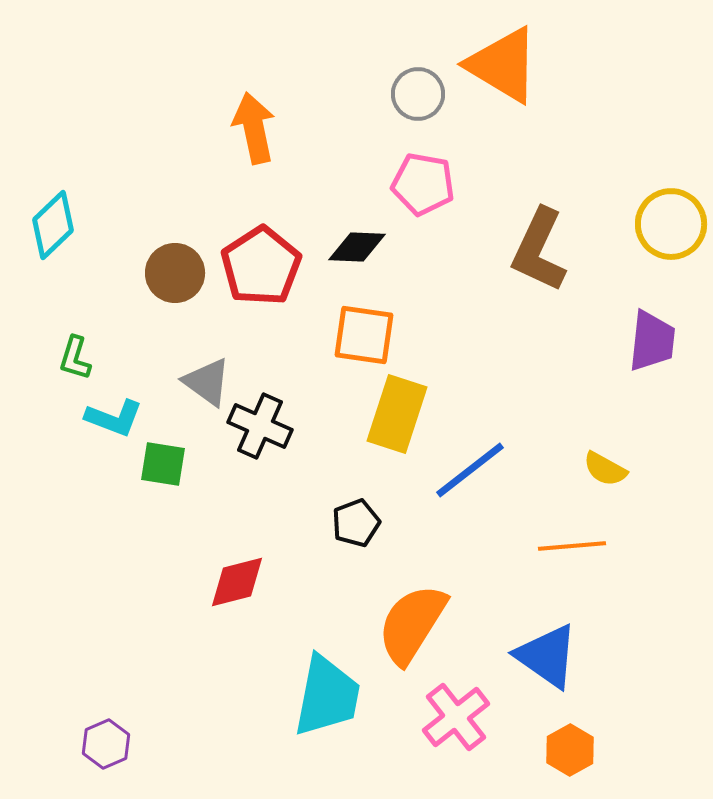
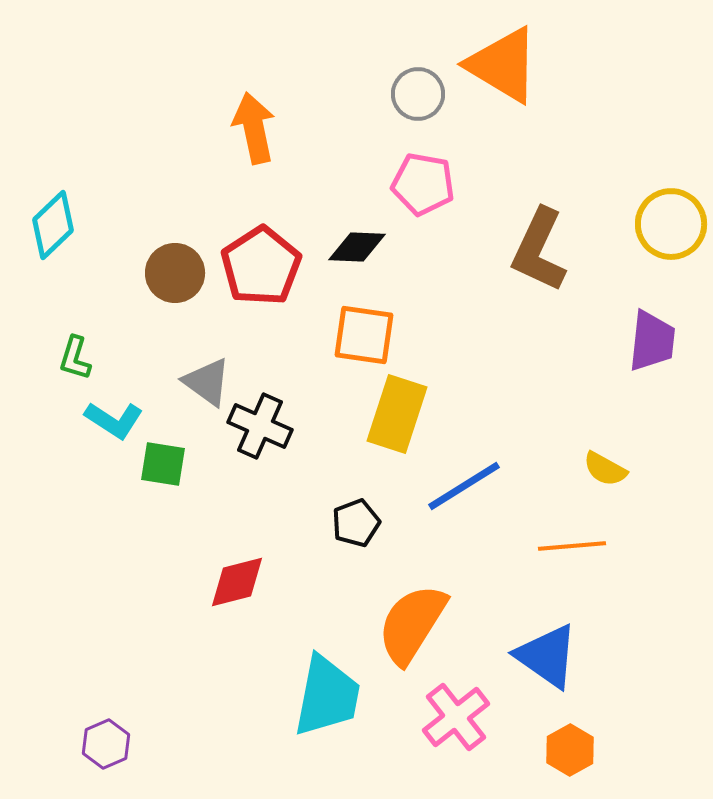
cyan L-shape: moved 2 px down; rotated 12 degrees clockwise
blue line: moved 6 px left, 16 px down; rotated 6 degrees clockwise
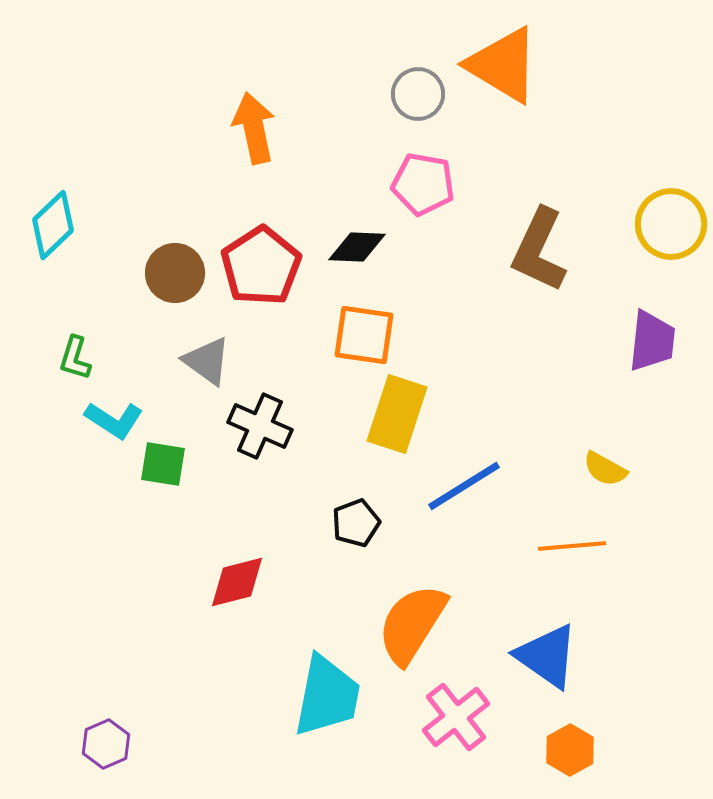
gray triangle: moved 21 px up
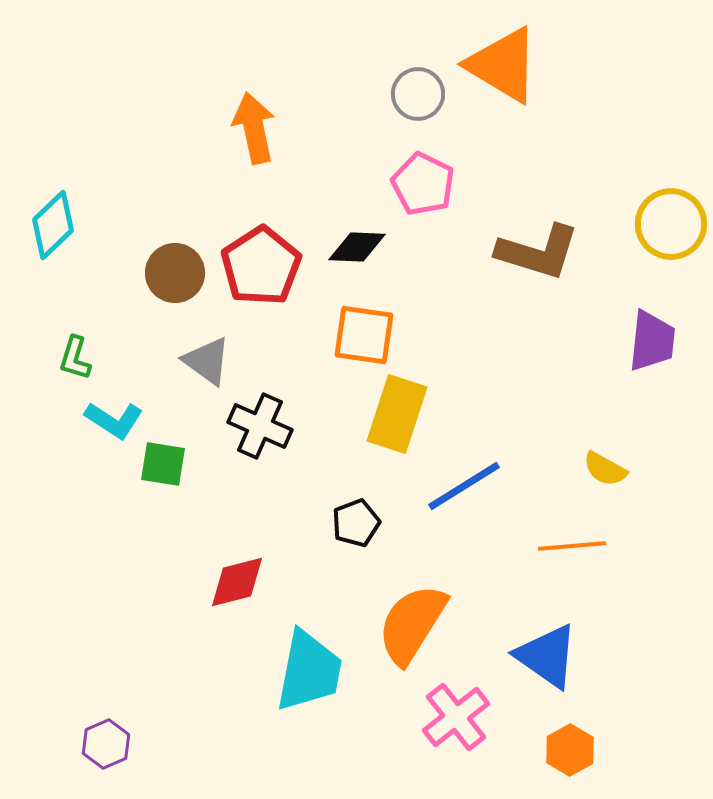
pink pentagon: rotated 16 degrees clockwise
brown L-shape: moved 1 px left, 2 px down; rotated 98 degrees counterclockwise
cyan trapezoid: moved 18 px left, 25 px up
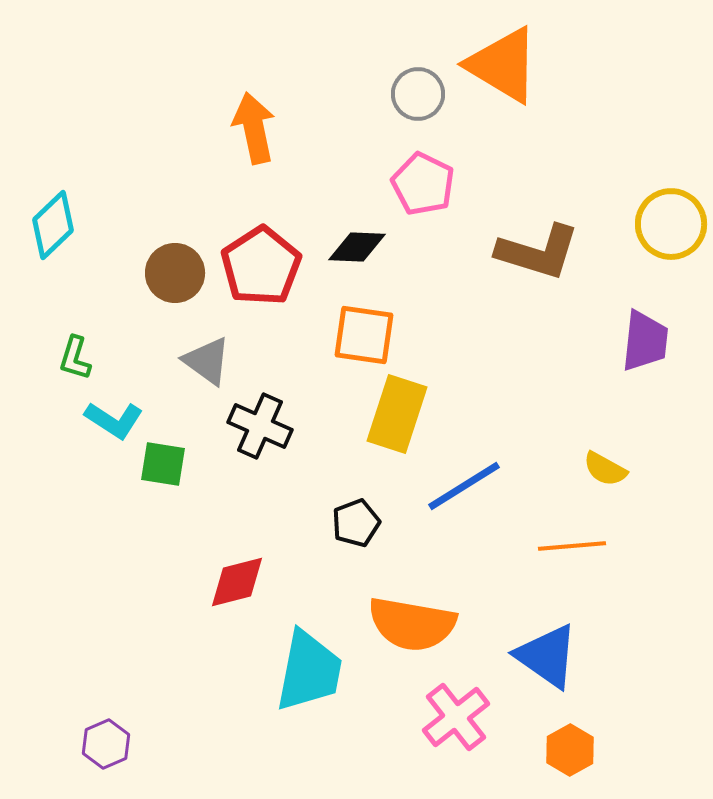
purple trapezoid: moved 7 px left
orange semicircle: rotated 112 degrees counterclockwise
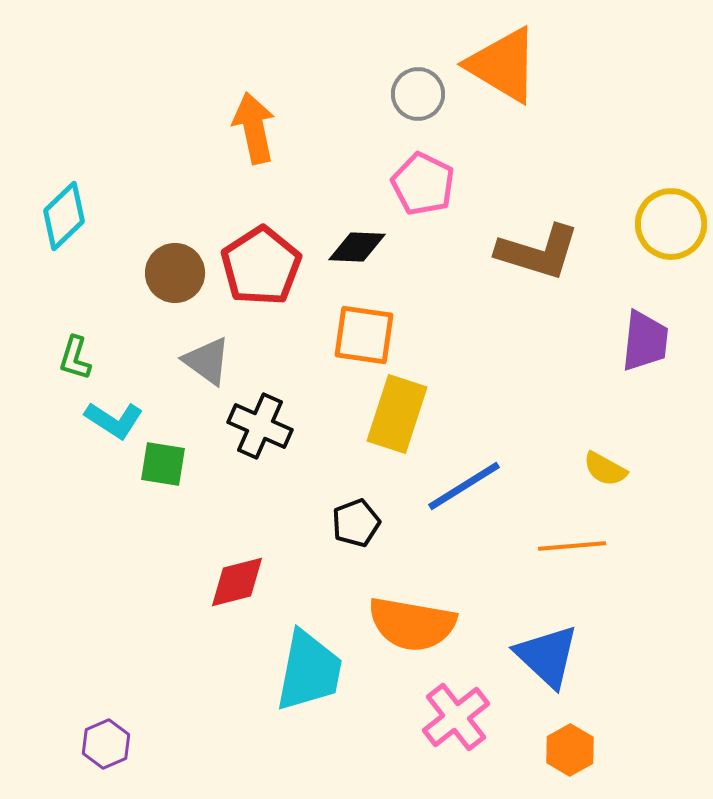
cyan diamond: moved 11 px right, 9 px up
blue triangle: rotated 8 degrees clockwise
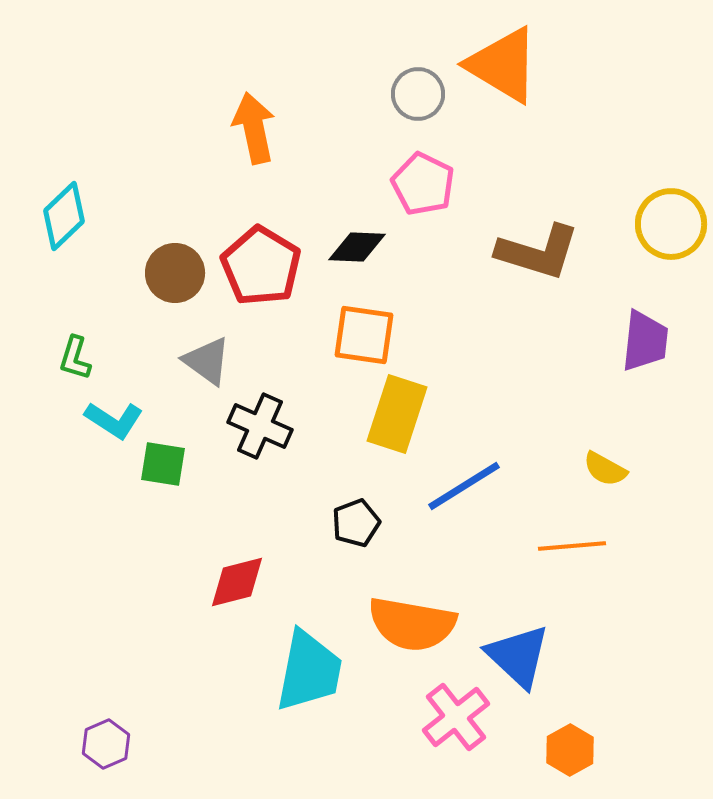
red pentagon: rotated 8 degrees counterclockwise
blue triangle: moved 29 px left
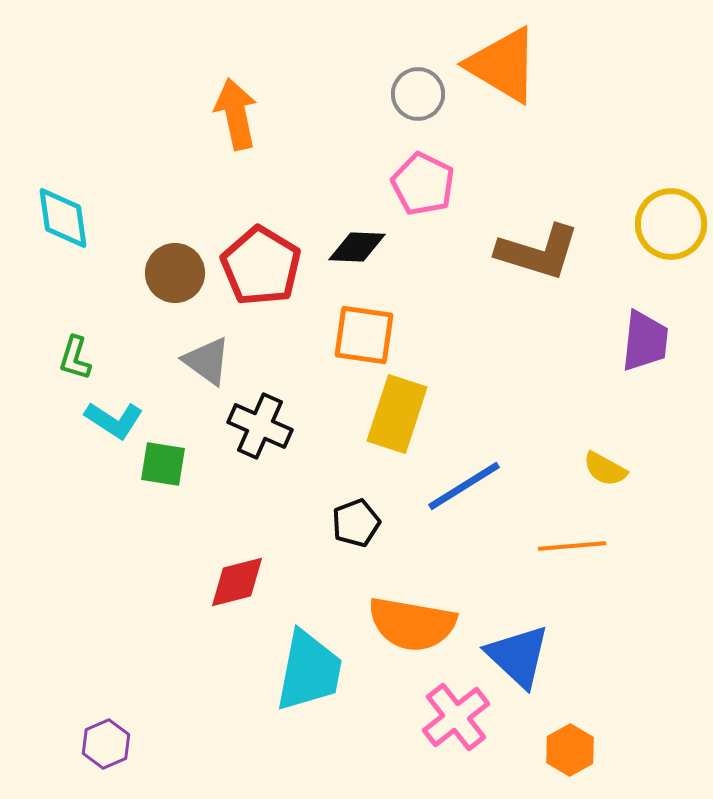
orange arrow: moved 18 px left, 14 px up
cyan diamond: moved 1 px left, 2 px down; rotated 54 degrees counterclockwise
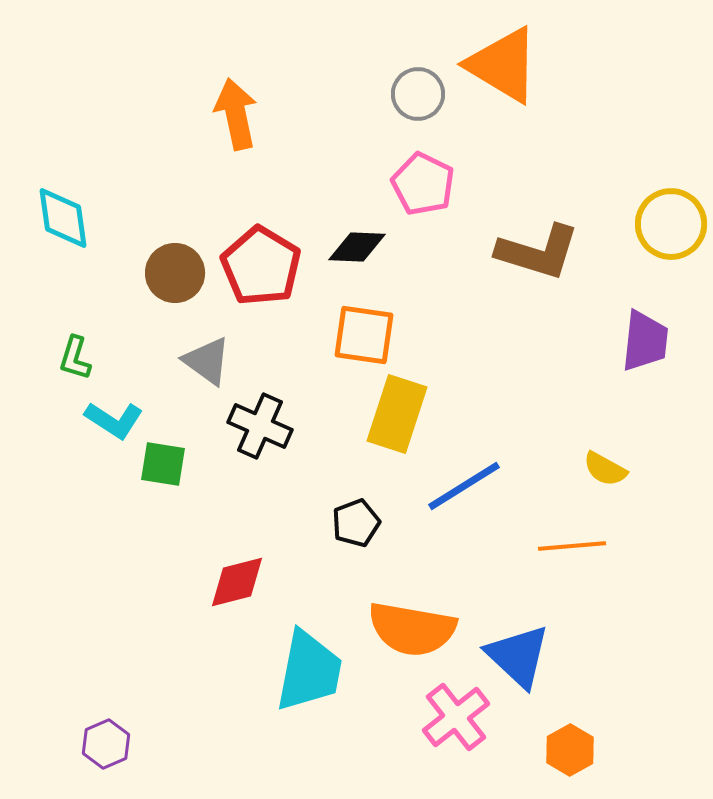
orange semicircle: moved 5 px down
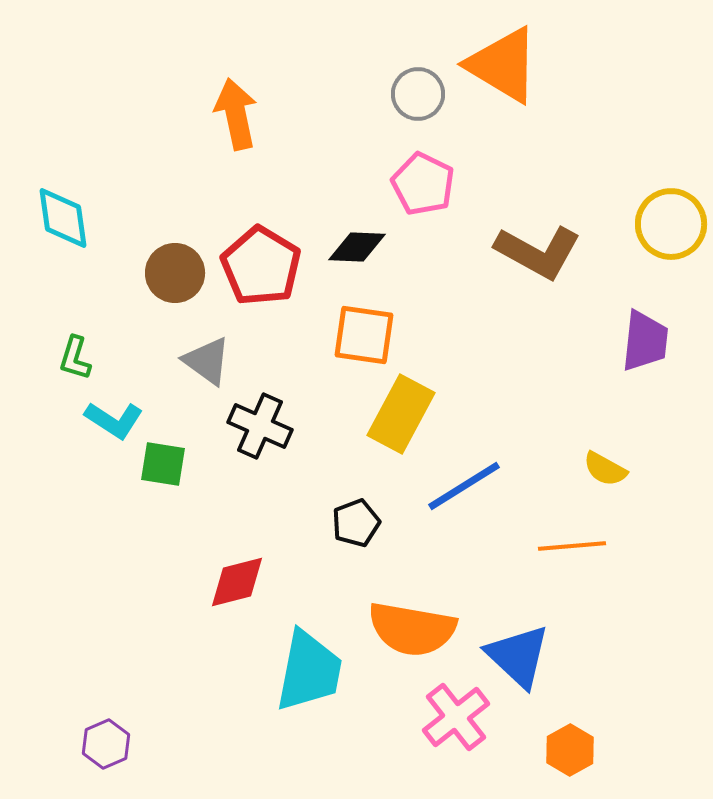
brown L-shape: rotated 12 degrees clockwise
yellow rectangle: moved 4 px right; rotated 10 degrees clockwise
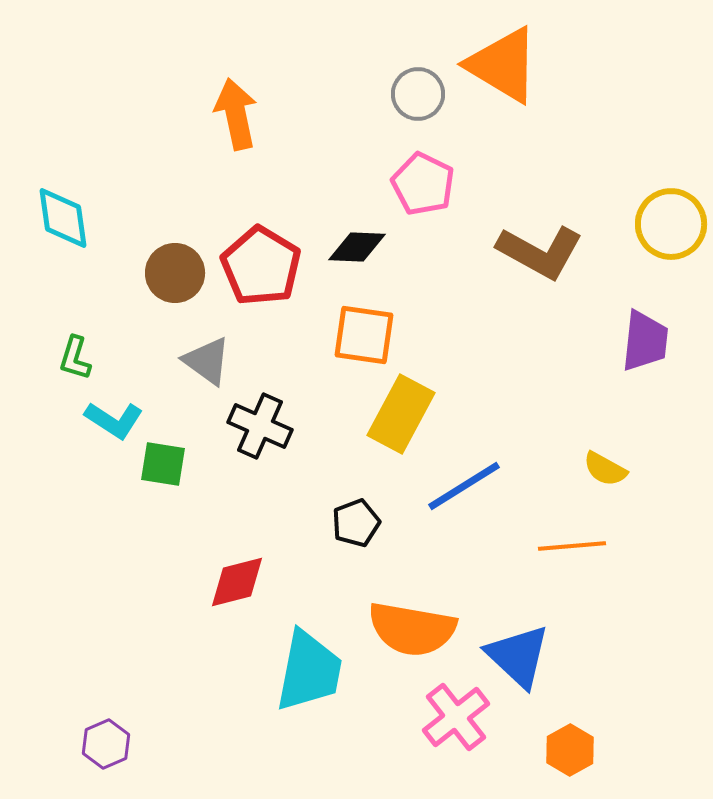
brown L-shape: moved 2 px right
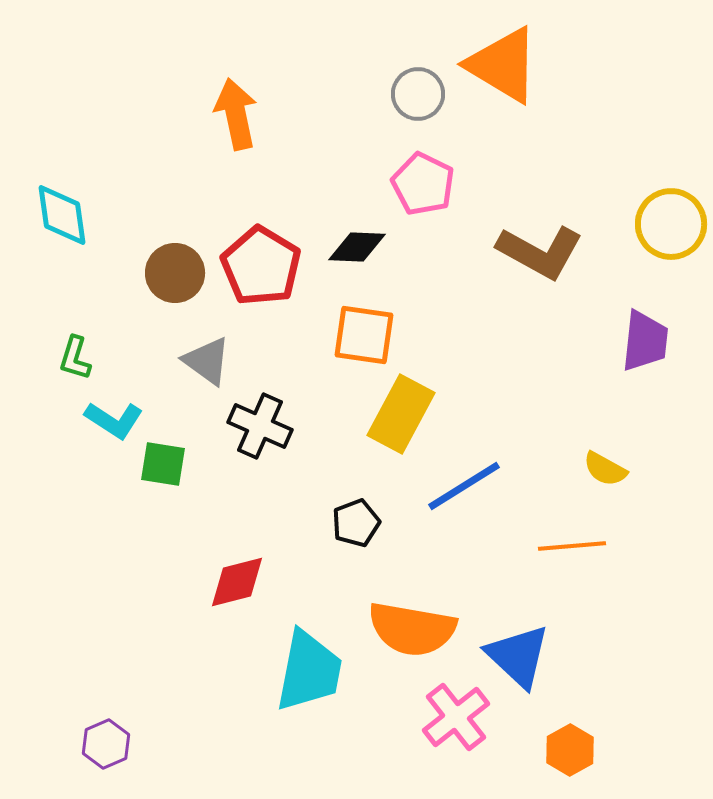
cyan diamond: moved 1 px left, 3 px up
